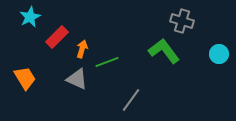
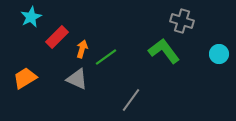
cyan star: moved 1 px right
green line: moved 1 px left, 5 px up; rotated 15 degrees counterclockwise
orange trapezoid: rotated 90 degrees counterclockwise
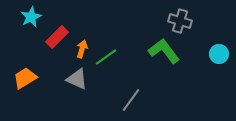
gray cross: moved 2 px left
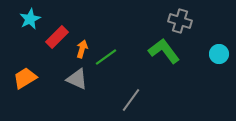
cyan star: moved 1 px left, 2 px down
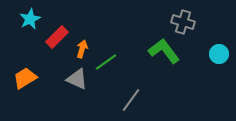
gray cross: moved 3 px right, 1 px down
green line: moved 5 px down
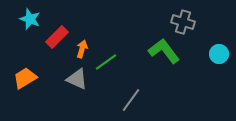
cyan star: rotated 25 degrees counterclockwise
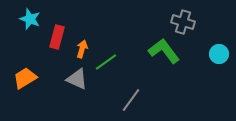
red rectangle: rotated 30 degrees counterclockwise
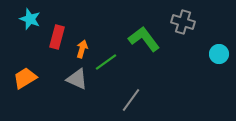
green L-shape: moved 20 px left, 12 px up
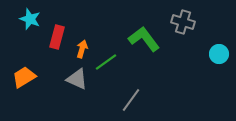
orange trapezoid: moved 1 px left, 1 px up
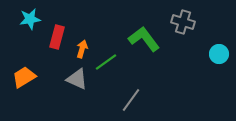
cyan star: rotated 30 degrees counterclockwise
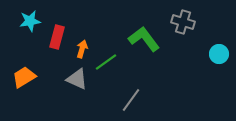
cyan star: moved 2 px down
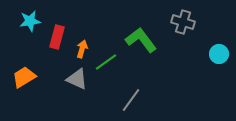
green L-shape: moved 3 px left, 1 px down
